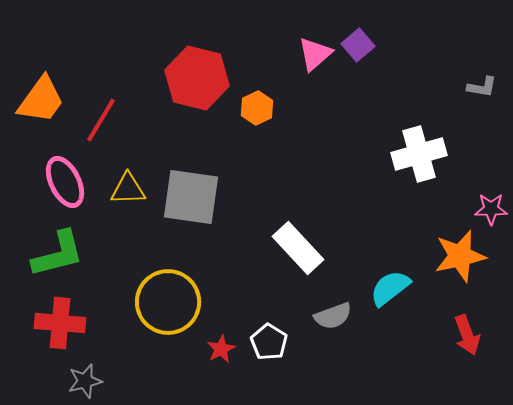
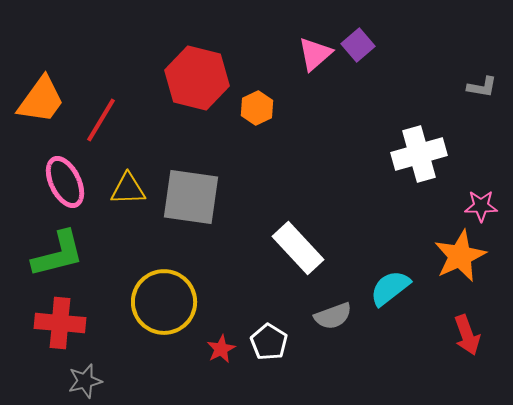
pink star: moved 10 px left, 3 px up
orange star: rotated 12 degrees counterclockwise
yellow circle: moved 4 px left
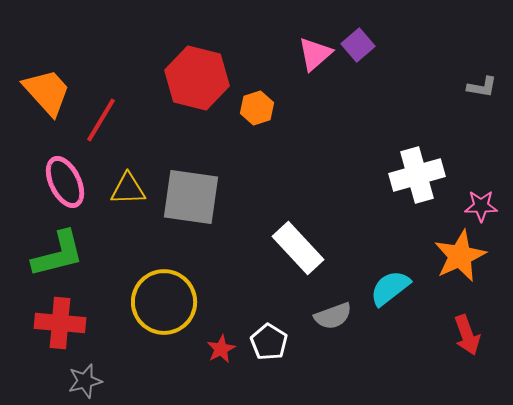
orange trapezoid: moved 6 px right, 8 px up; rotated 78 degrees counterclockwise
orange hexagon: rotated 8 degrees clockwise
white cross: moved 2 px left, 21 px down
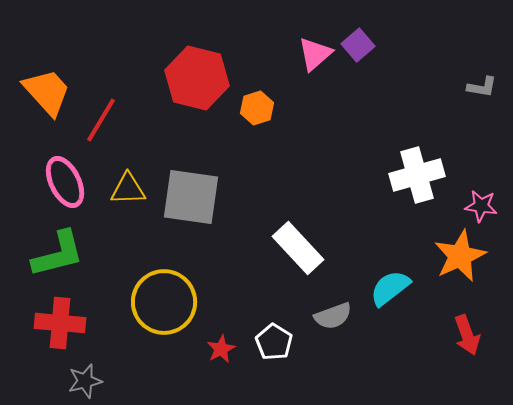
pink star: rotated 8 degrees clockwise
white pentagon: moved 5 px right
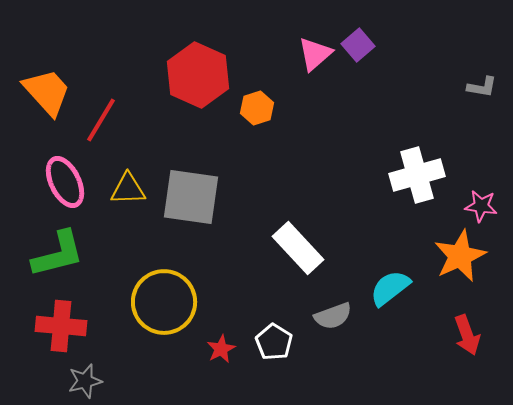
red hexagon: moved 1 px right, 3 px up; rotated 10 degrees clockwise
red cross: moved 1 px right, 3 px down
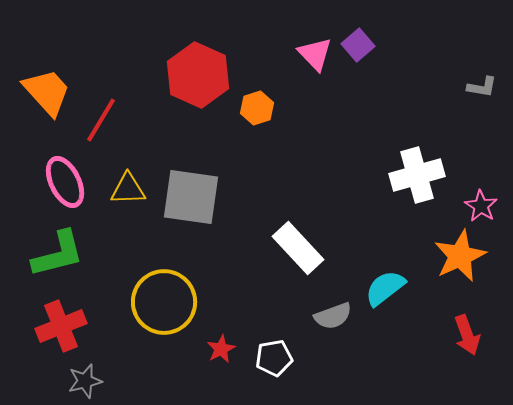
pink triangle: rotated 33 degrees counterclockwise
pink star: rotated 24 degrees clockwise
cyan semicircle: moved 5 px left
red cross: rotated 27 degrees counterclockwise
white pentagon: moved 16 px down; rotated 30 degrees clockwise
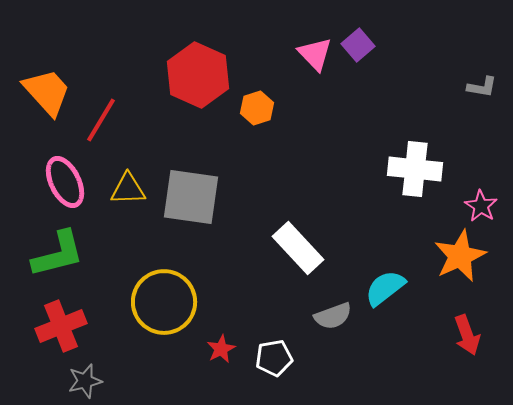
white cross: moved 2 px left, 6 px up; rotated 22 degrees clockwise
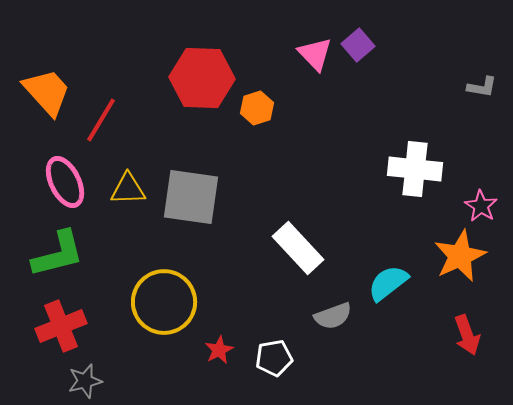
red hexagon: moved 4 px right, 3 px down; rotated 22 degrees counterclockwise
cyan semicircle: moved 3 px right, 5 px up
red star: moved 2 px left, 1 px down
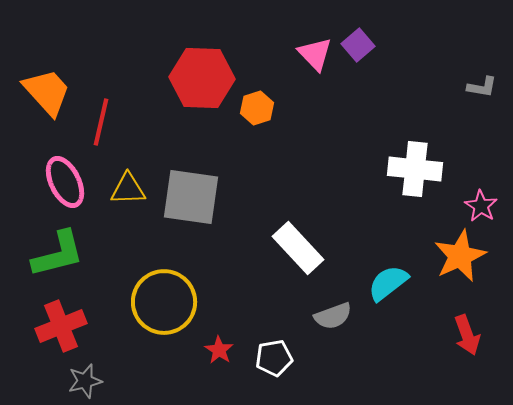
red line: moved 2 px down; rotated 18 degrees counterclockwise
red star: rotated 12 degrees counterclockwise
